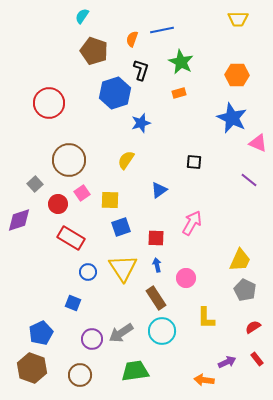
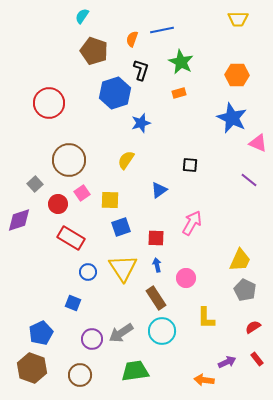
black square at (194, 162): moved 4 px left, 3 px down
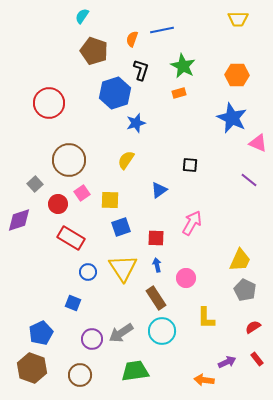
green star at (181, 62): moved 2 px right, 4 px down
blue star at (141, 123): moved 5 px left
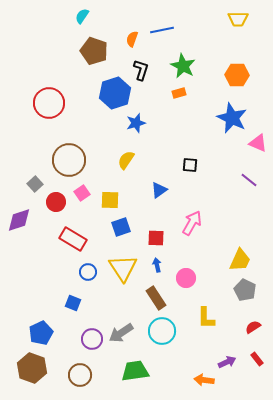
red circle at (58, 204): moved 2 px left, 2 px up
red rectangle at (71, 238): moved 2 px right, 1 px down
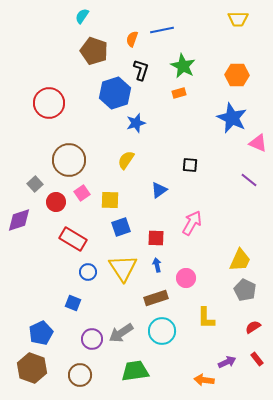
brown rectangle at (156, 298): rotated 75 degrees counterclockwise
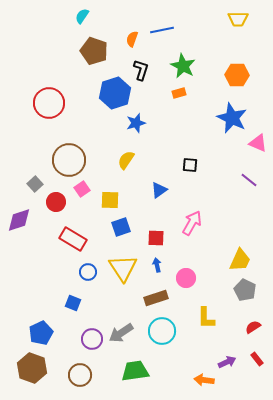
pink square at (82, 193): moved 4 px up
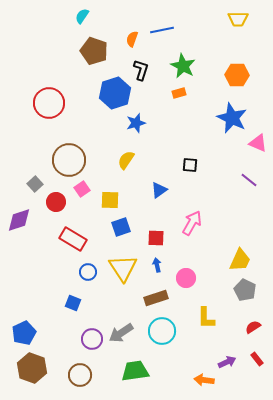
blue pentagon at (41, 333): moved 17 px left
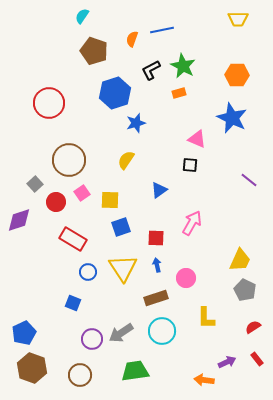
black L-shape at (141, 70): moved 10 px right; rotated 135 degrees counterclockwise
pink triangle at (258, 143): moved 61 px left, 4 px up
pink square at (82, 189): moved 4 px down
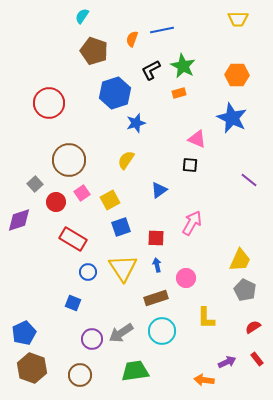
yellow square at (110, 200): rotated 30 degrees counterclockwise
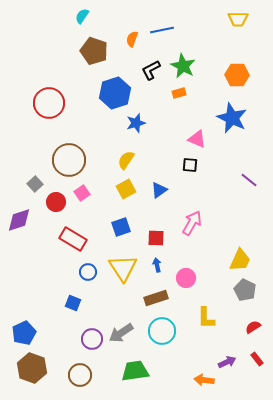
yellow square at (110, 200): moved 16 px right, 11 px up
